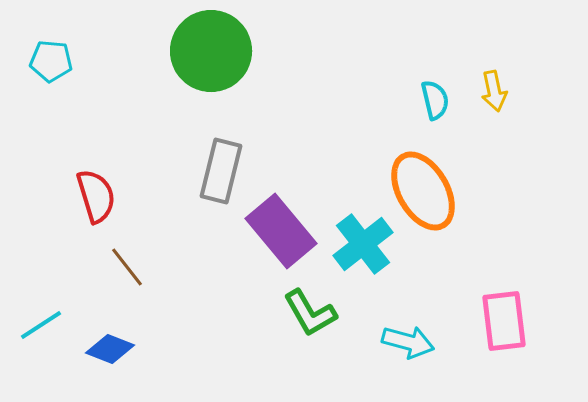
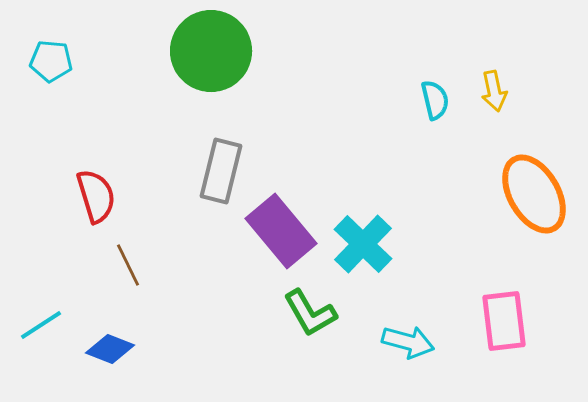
orange ellipse: moved 111 px right, 3 px down
cyan cross: rotated 8 degrees counterclockwise
brown line: moved 1 px right, 2 px up; rotated 12 degrees clockwise
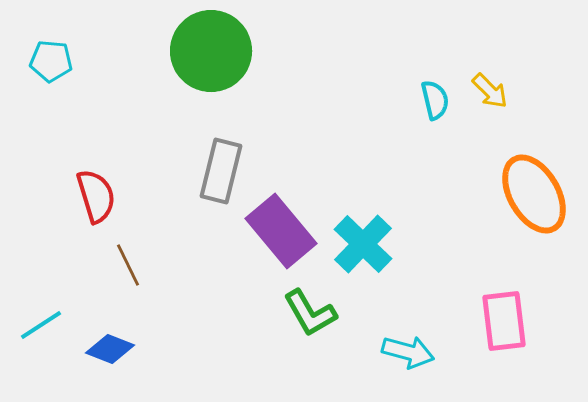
yellow arrow: moved 4 px left; rotated 33 degrees counterclockwise
cyan arrow: moved 10 px down
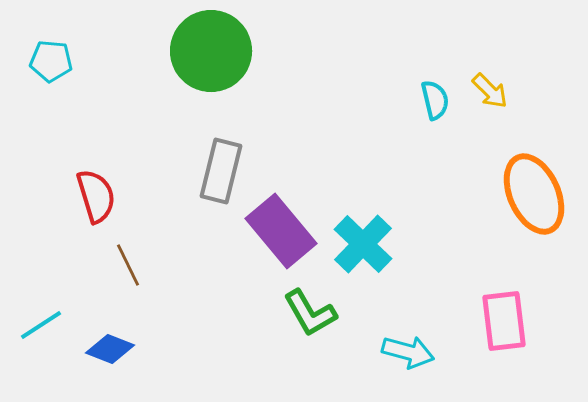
orange ellipse: rotated 6 degrees clockwise
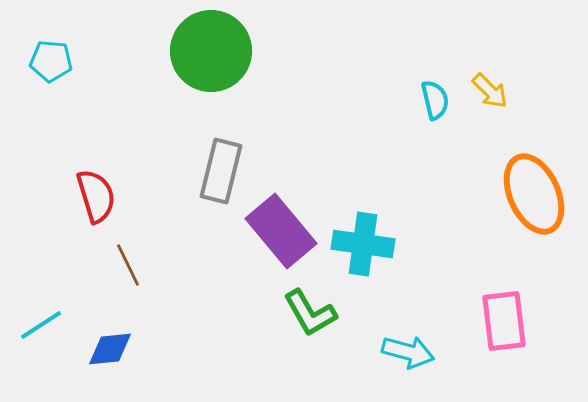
cyan cross: rotated 36 degrees counterclockwise
blue diamond: rotated 27 degrees counterclockwise
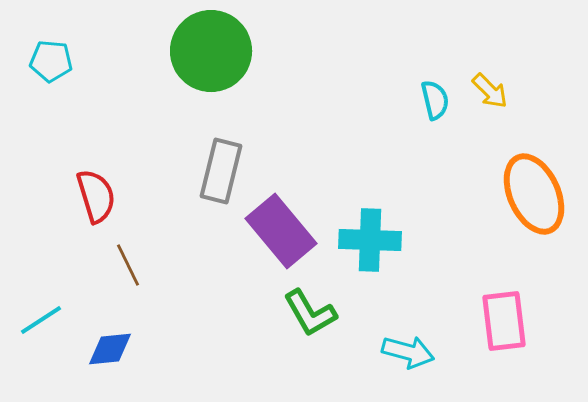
cyan cross: moved 7 px right, 4 px up; rotated 6 degrees counterclockwise
cyan line: moved 5 px up
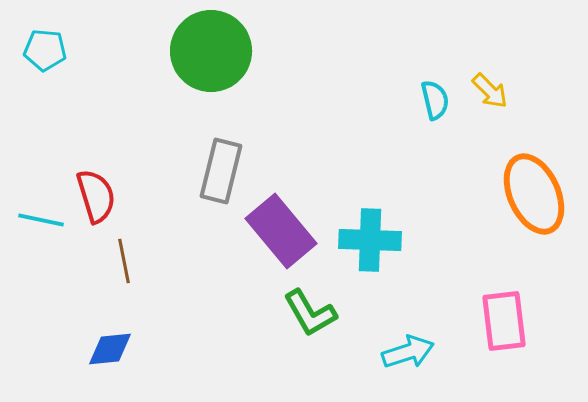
cyan pentagon: moved 6 px left, 11 px up
brown line: moved 4 px left, 4 px up; rotated 15 degrees clockwise
cyan line: moved 100 px up; rotated 45 degrees clockwise
cyan arrow: rotated 33 degrees counterclockwise
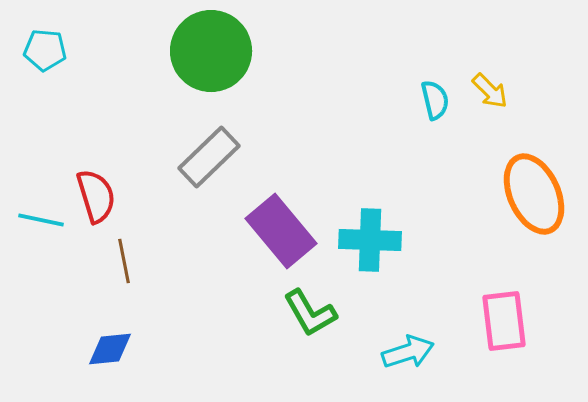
gray rectangle: moved 12 px left, 14 px up; rotated 32 degrees clockwise
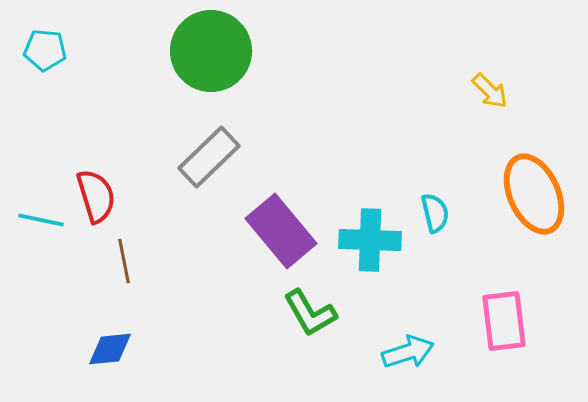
cyan semicircle: moved 113 px down
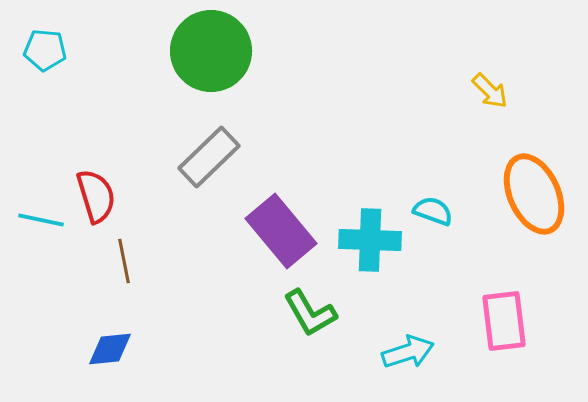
cyan semicircle: moved 2 px left, 2 px up; rotated 57 degrees counterclockwise
